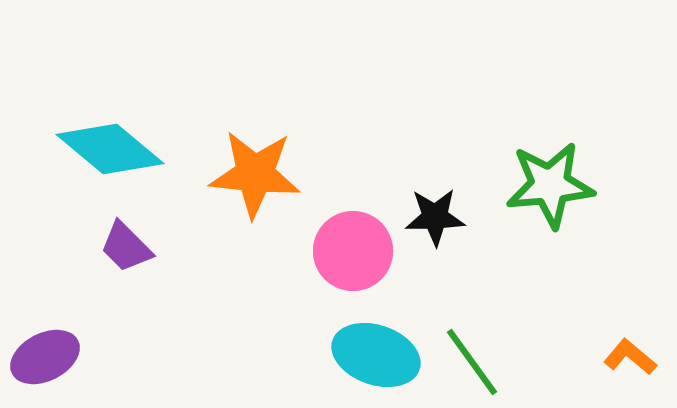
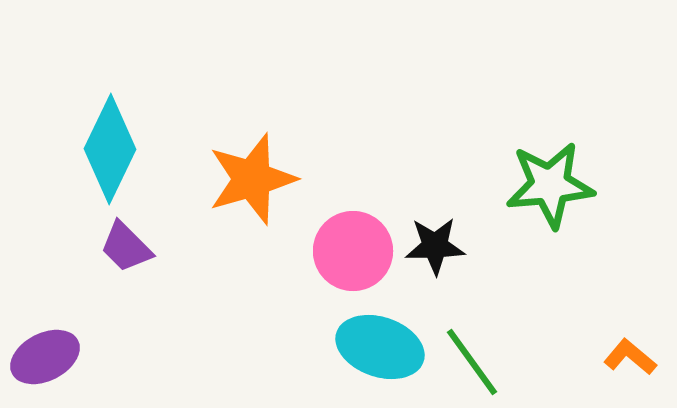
cyan diamond: rotated 76 degrees clockwise
orange star: moved 3 px left, 5 px down; rotated 22 degrees counterclockwise
black star: moved 29 px down
cyan ellipse: moved 4 px right, 8 px up
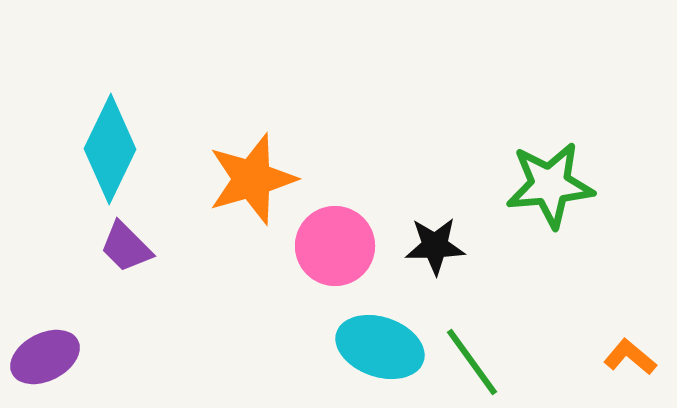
pink circle: moved 18 px left, 5 px up
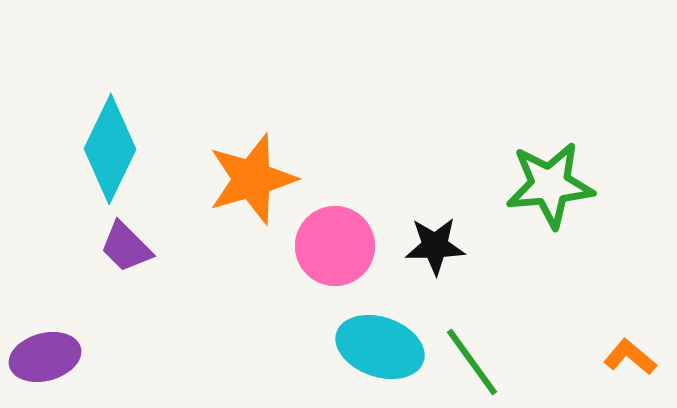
purple ellipse: rotated 12 degrees clockwise
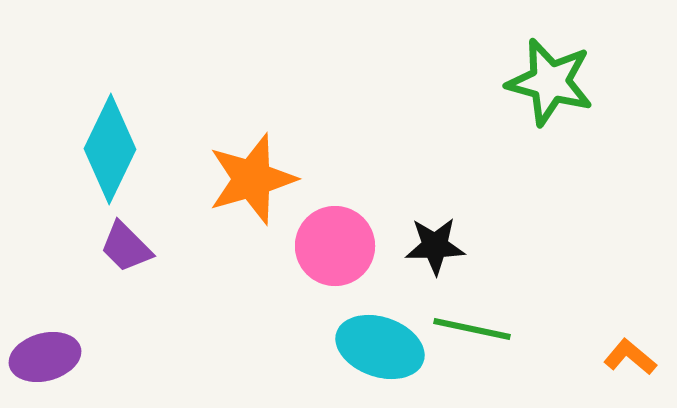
green star: moved 103 px up; rotated 20 degrees clockwise
green line: moved 33 px up; rotated 42 degrees counterclockwise
